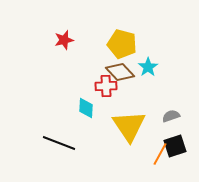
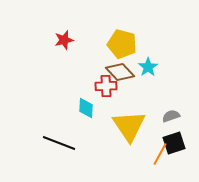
black square: moved 1 px left, 3 px up
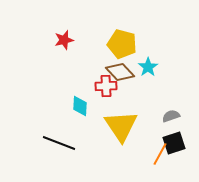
cyan diamond: moved 6 px left, 2 px up
yellow triangle: moved 8 px left
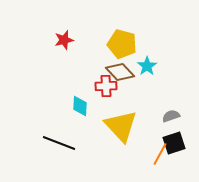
cyan star: moved 1 px left, 1 px up
yellow triangle: rotated 9 degrees counterclockwise
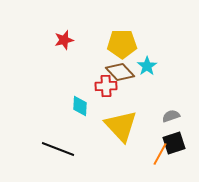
yellow pentagon: rotated 16 degrees counterclockwise
black line: moved 1 px left, 6 px down
